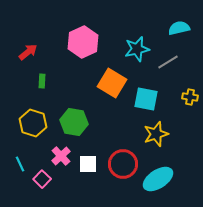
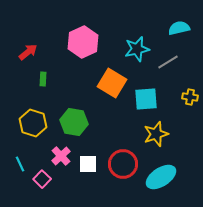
green rectangle: moved 1 px right, 2 px up
cyan square: rotated 15 degrees counterclockwise
cyan ellipse: moved 3 px right, 2 px up
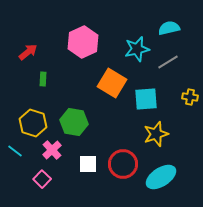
cyan semicircle: moved 10 px left
pink cross: moved 9 px left, 6 px up
cyan line: moved 5 px left, 13 px up; rotated 28 degrees counterclockwise
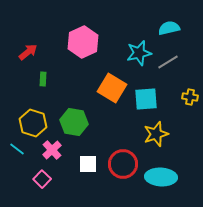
cyan star: moved 2 px right, 4 px down
orange square: moved 5 px down
cyan line: moved 2 px right, 2 px up
cyan ellipse: rotated 36 degrees clockwise
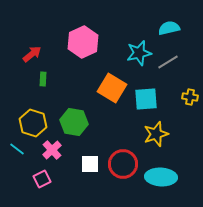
red arrow: moved 4 px right, 2 px down
white square: moved 2 px right
pink square: rotated 18 degrees clockwise
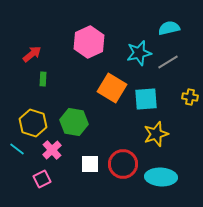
pink hexagon: moved 6 px right
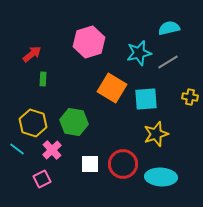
pink hexagon: rotated 8 degrees clockwise
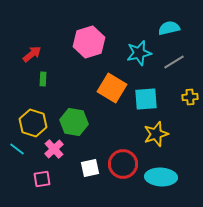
gray line: moved 6 px right
yellow cross: rotated 14 degrees counterclockwise
pink cross: moved 2 px right, 1 px up
white square: moved 4 px down; rotated 12 degrees counterclockwise
pink square: rotated 18 degrees clockwise
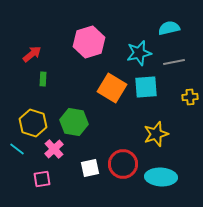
gray line: rotated 20 degrees clockwise
cyan square: moved 12 px up
